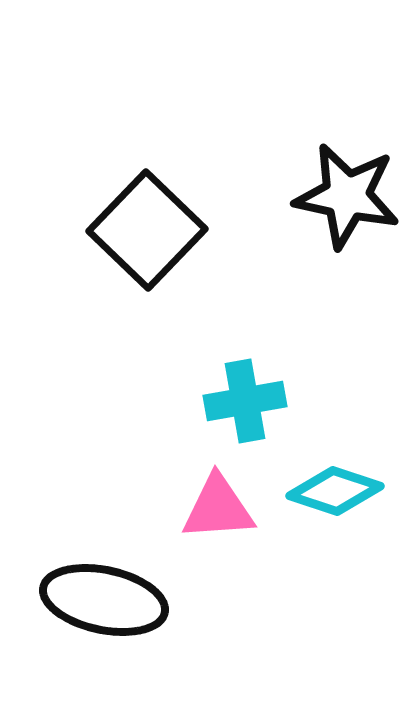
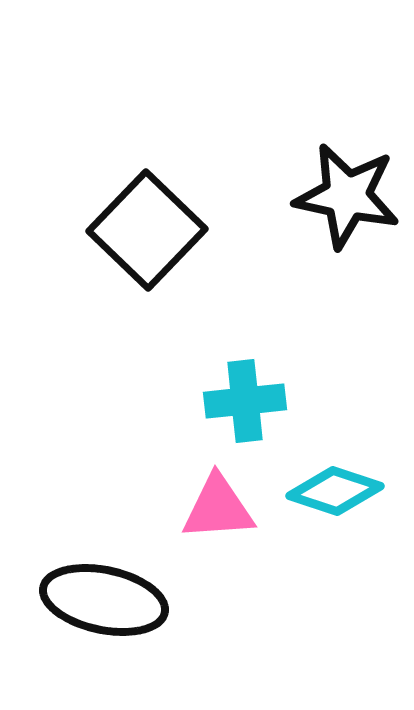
cyan cross: rotated 4 degrees clockwise
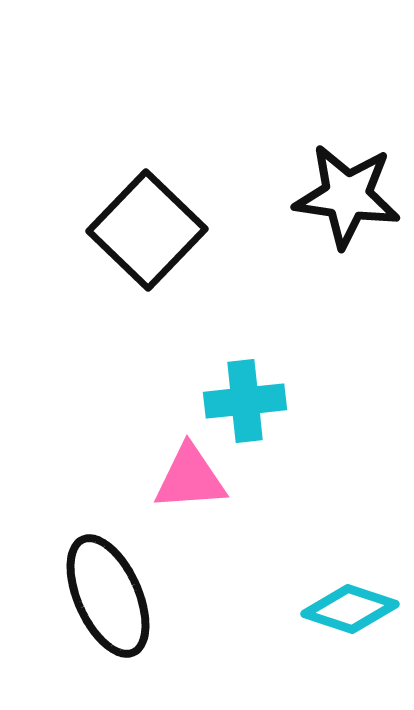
black star: rotated 4 degrees counterclockwise
cyan diamond: moved 15 px right, 118 px down
pink triangle: moved 28 px left, 30 px up
black ellipse: moved 4 px right, 4 px up; rotated 54 degrees clockwise
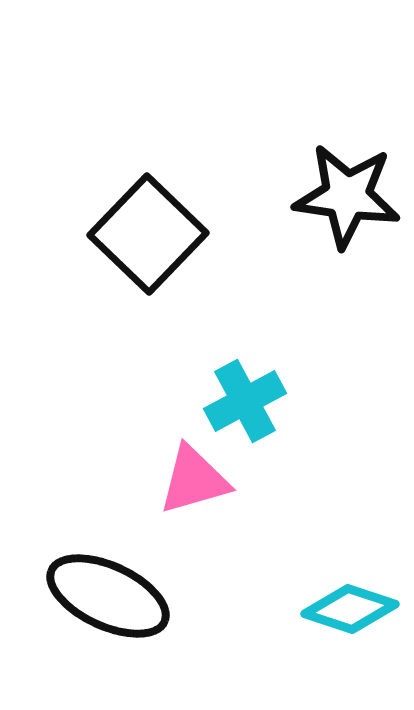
black square: moved 1 px right, 4 px down
cyan cross: rotated 22 degrees counterclockwise
pink triangle: moved 4 px right, 2 px down; rotated 12 degrees counterclockwise
black ellipse: rotated 41 degrees counterclockwise
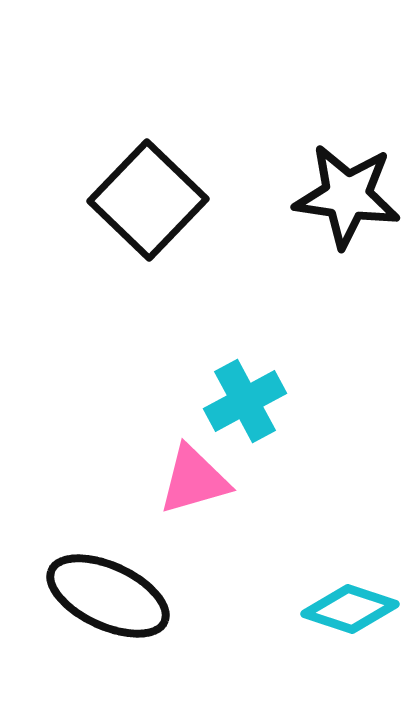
black square: moved 34 px up
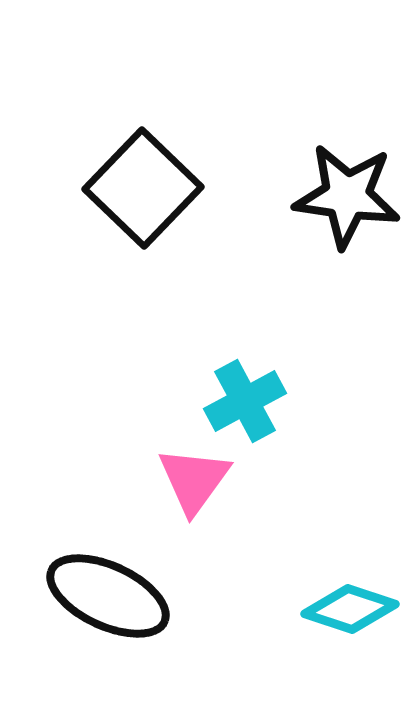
black square: moved 5 px left, 12 px up
pink triangle: rotated 38 degrees counterclockwise
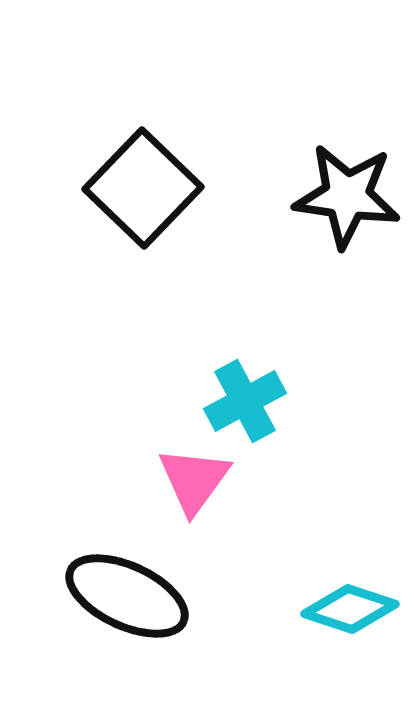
black ellipse: moved 19 px right
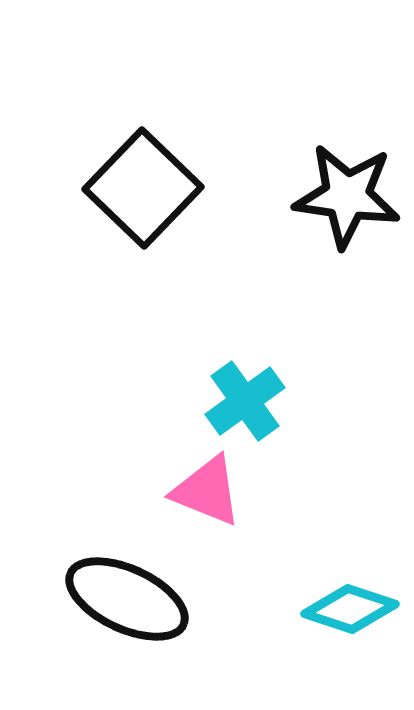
cyan cross: rotated 8 degrees counterclockwise
pink triangle: moved 13 px right, 11 px down; rotated 44 degrees counterclockwise
black ellipse: moved 3 px down
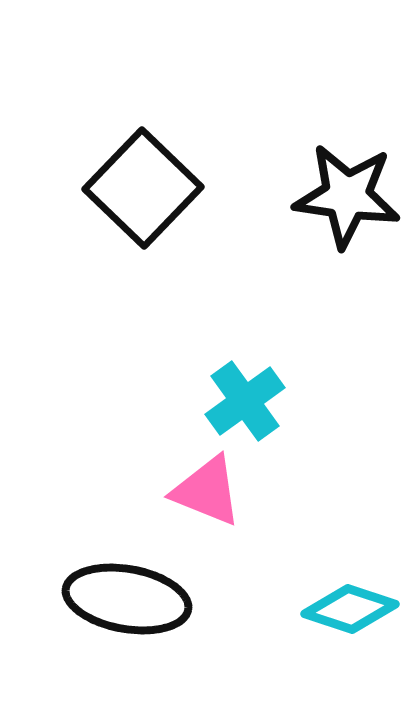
black ellipse: rotated 15 degrees counterclockwise
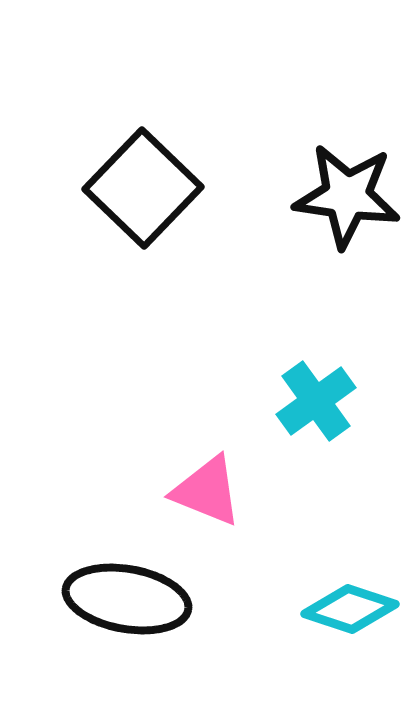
cyan cross: moved 71 px right
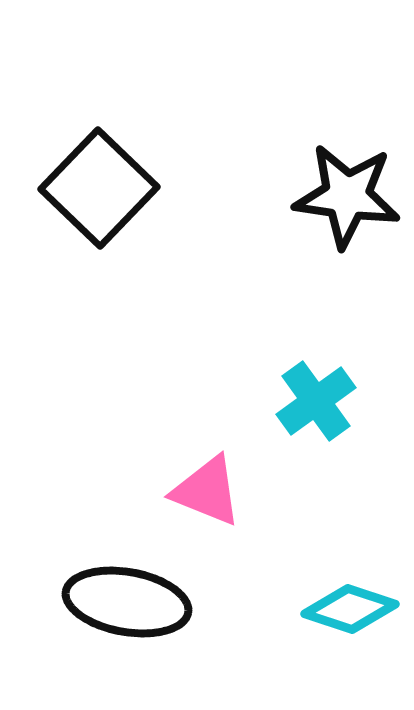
black square: moved 44 px left
black ellipse: moved 3 px down
